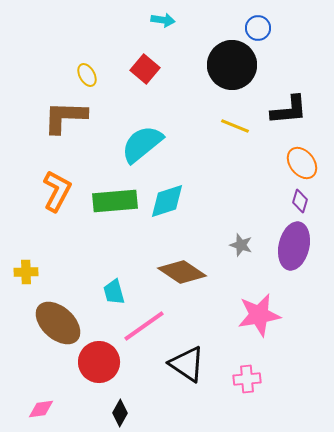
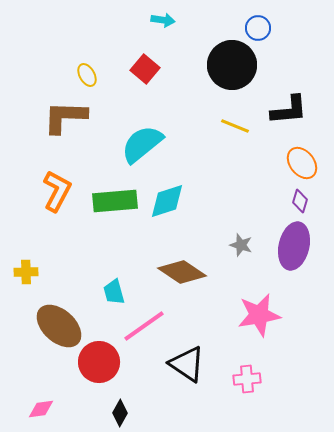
brown ellipse: moved 1 px right, 3 px down
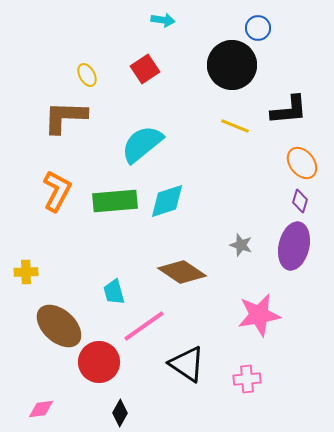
red square: rotated 16 degrees clockwise
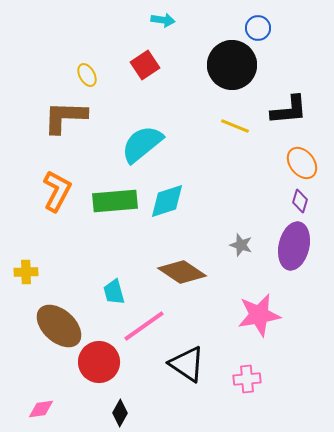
red square: moved 4 px up
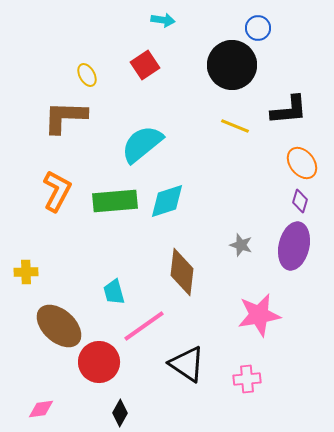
brown diamond: rotated 63 degrees clockwise
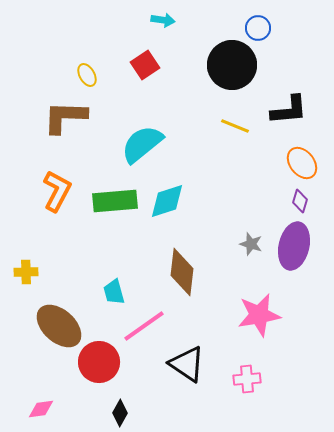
gray star: moved 10 px right, 1 px up
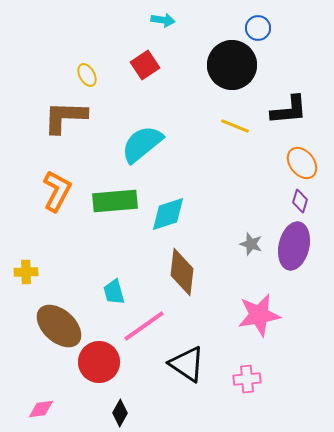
cyan diamond: moved 1 px right, 13 px down
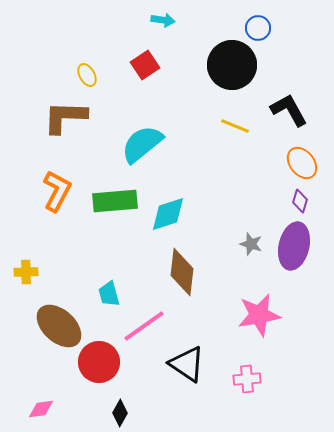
black L-shape: rotated 114 degrees counterclockwise
cyan trapezoid: moved 5 px left, 2 px down
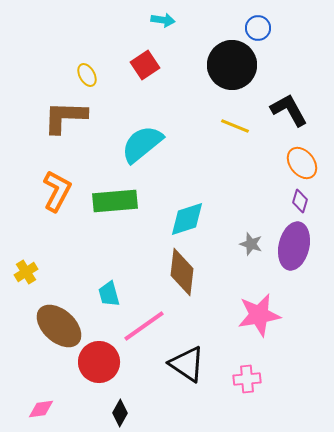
cyan diamond: moved 19 px right, 5 px down
yellow cross: rotated 30 degrees counterclockwise
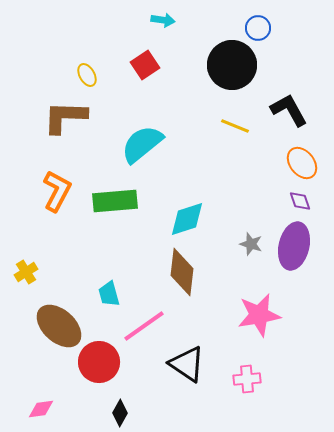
purple diamond: rotated 35 degrees counterclockwise
